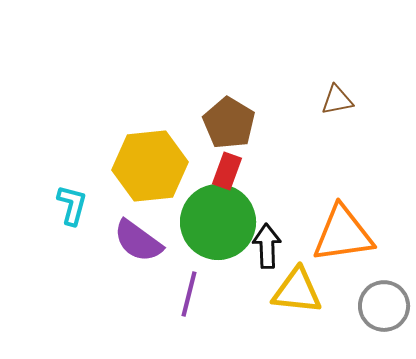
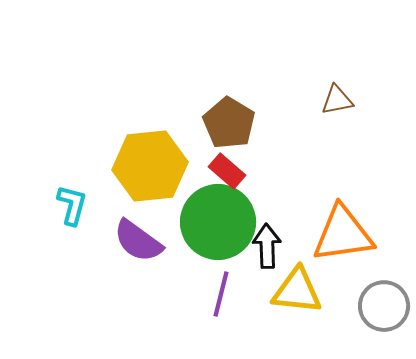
red rectangle: rotated 69 degrees counterclockwise
purple line: moved 32 px right
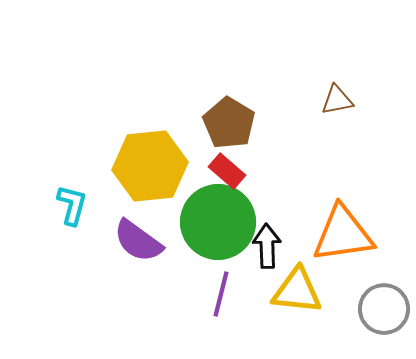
gray circle: moved 3 px down
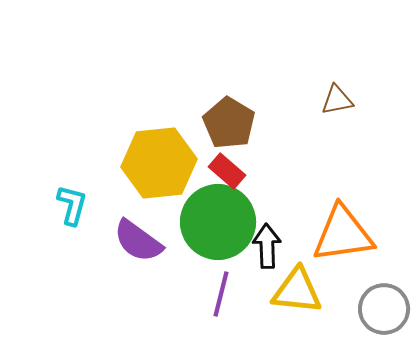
yellow hexagon: moved 9 px right, 3 px up
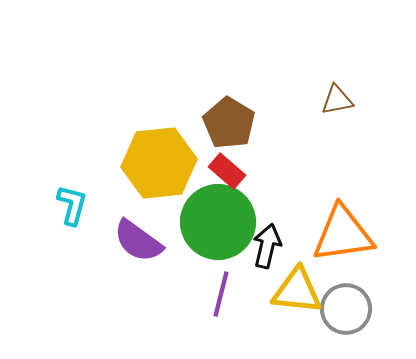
black arrow: rotated 15 degrees clockwise
gray circle: moved 38 px left
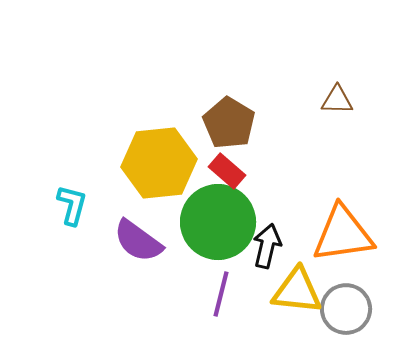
brown triangle: rotated 12 degrees clockwise
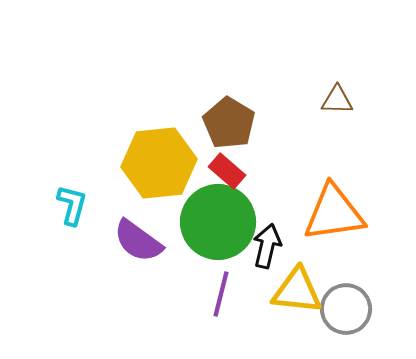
orange triangle: moved 9 px left, 21 px up
